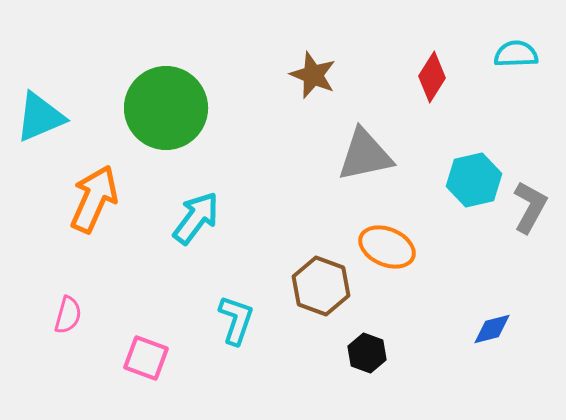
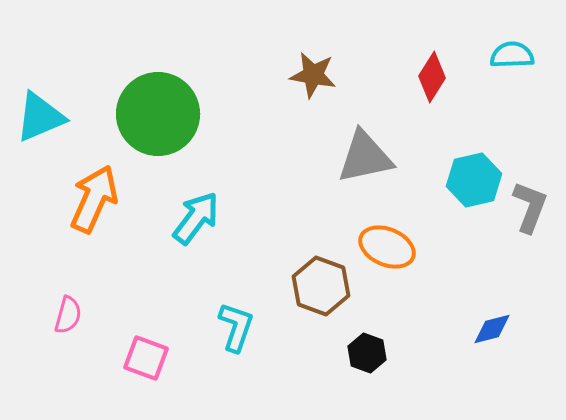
cyan semicircle: moved 4 px left, 1 px down
brown star: rotated 12 degrees counterclockwise
green circle: moved 8 px left, 6 px down
gray triangle: moved 2 px down
gray L-shape: rotated 8 degrees counterclockwise
cyan L-shape: moved 7 px down
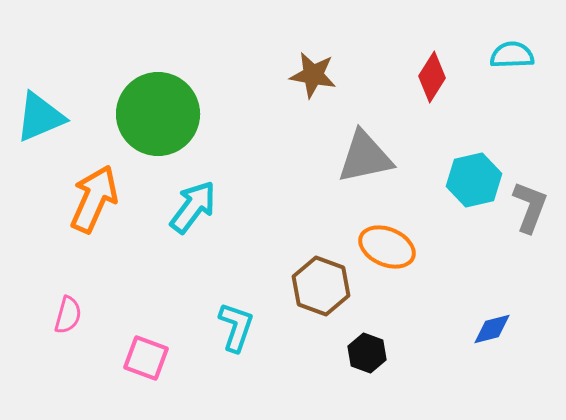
cyan arrow: moved 3 px left, 11 px up
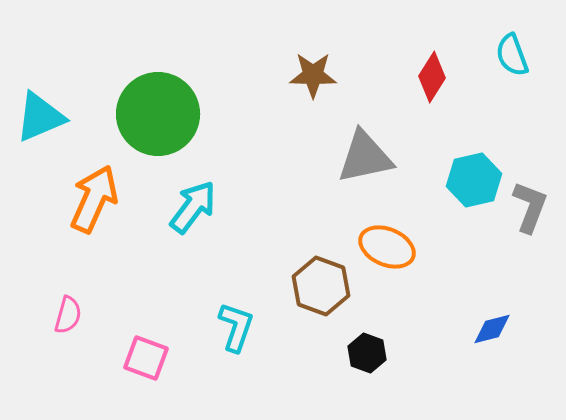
cyan semicircle: rotated 108 degrees counterclockwise
brown star: rotated 9 degrees counterclockwise
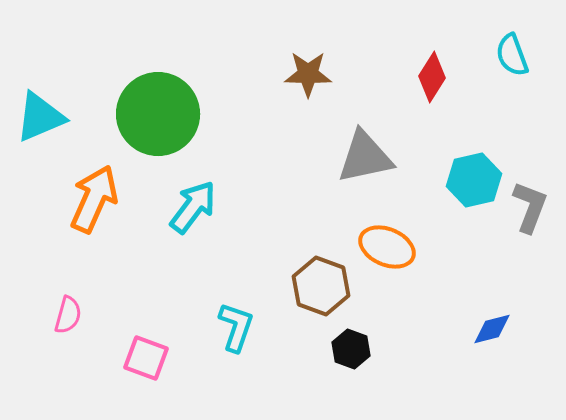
brown star: moved 5 px left, 1 px up
black hexagon: moved 16 px left, 4 px up
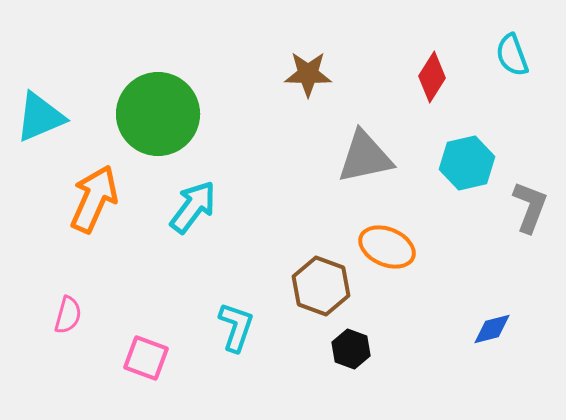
cyan hexagon: moved 7 px left, 17 px up
